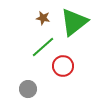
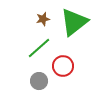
brown star: moved 1 px down; rotated 24 degrees counterclockwise
green line: moved 4 px left, 1 px down
gray circle: moved 11 px right, 8 px up
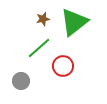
gray circle: moved 18 px left
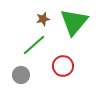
green triangle: rotated 12 degrees counterclockwise
green line: moved 5 px left, 3 px up
gray circle: moved 6 px up
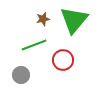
green triangle: moved 2 px up
green line: rotated 20 degrees clockwise
red circle: moved 6 px up
